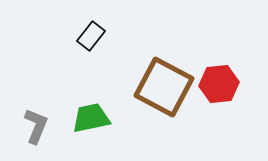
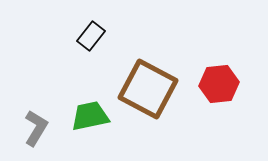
brown square: moved 16 px left, 2 px down
green trapezoid: moved 1 px left, 2 px up
gray L-shape: moved 2 px down; rotated 9 degrees clockwise
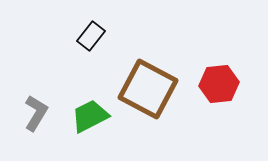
green trapezoid: rotated 15 degrees counterclockwise
gray L-shape: moved 15 px up
